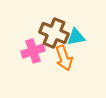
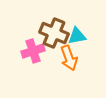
cyan triangle: moved 1 px right, 1 px up
orange arrow: moved 5 px right
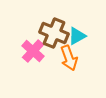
cyan triangle: rotated 18 degrees counterclockwise
pink cross: rotated 30 degrees counterclockwise
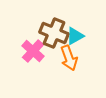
cyan triangle: moved 2 px left
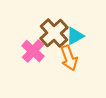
brown cross: rotated 24 degrees clockwise
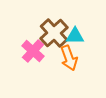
cyan triangle: rotated 30 degrees clockwise
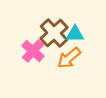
cyan triangle: moved 2 px up
orange arrow: rotated 70 degrees clockwise
